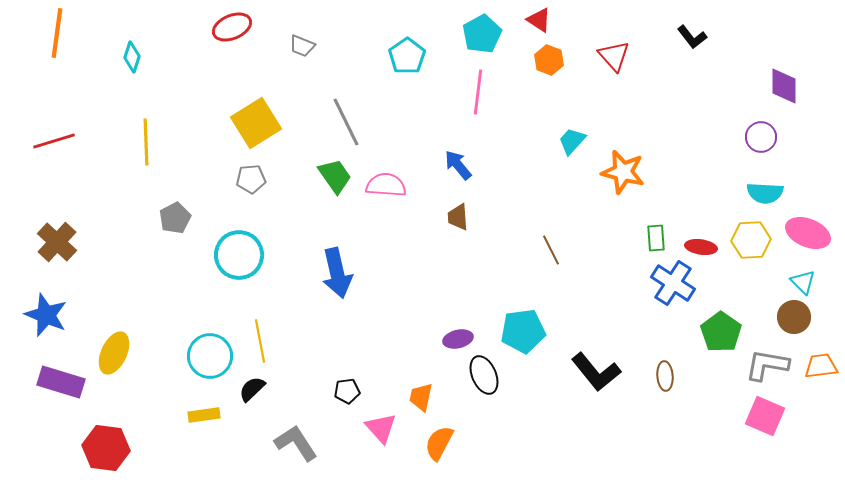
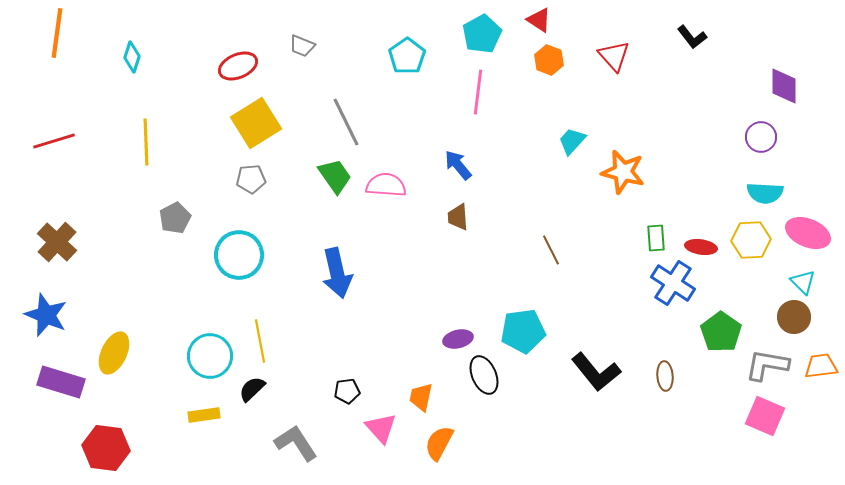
red ellipse at (232, 27): moved 6 px right, 39 px down
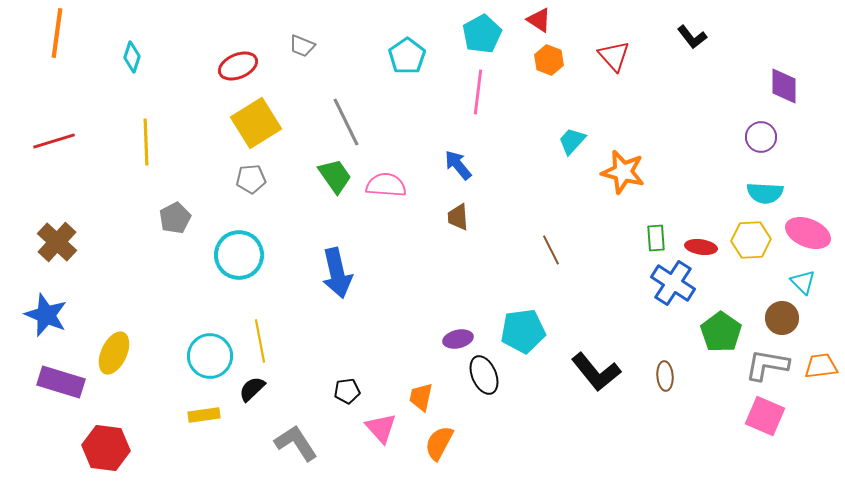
brown circle at (794, 317): moved 12 px left, 1 px down
